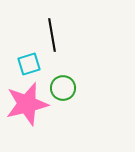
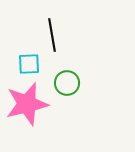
cyan square: rotated 15 degrees clockwise
green circle: moved 4 px right, 5 px up
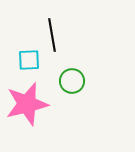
cyan square: moved 4 px up
green circle: moved 5 px right, 2 px up
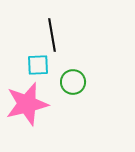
cyan square: moved 9 px right, 5 px down
green circle: moved 1 px right, 1 px down
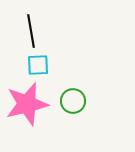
black line: moved 21 px left, 4 px up
green circle: moved 19 px down
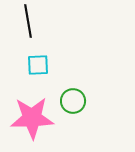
black line: moved 3 px left, 10 px up
pink star: moved 5 px right, 14 px down; rotated 12 degrees clockwise
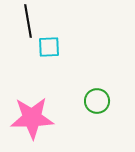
cyan square: moved 11 px right, 18 px up
green circle: moved 24 px right
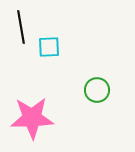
black line: moved 7 px left, 6 px down
green circle: moved 11 px up
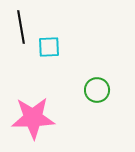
pink star: moved 1 px right
